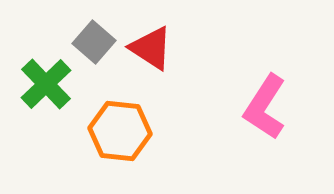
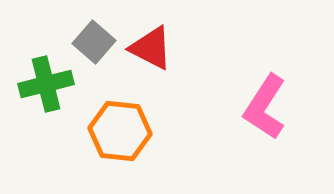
red triangle: rotated 6 degrees counterclockwise
green cross: rotated 30 degrees clockwise
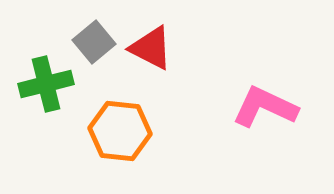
gray square: rotated 9 degrees clockwise
pink L-shape: rotated 82 degrees clockwise
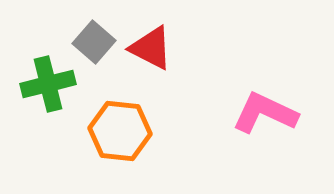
gray square: rotated 9 degrees counterclockwise
green cross: moved 2 px right
pink L-shape: moved 6 px down
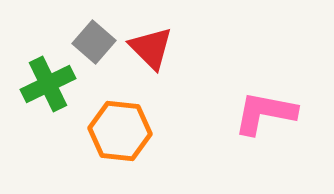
red triangle: rotated 18 degrees clockwise
green cross: rotated 12 degrees counterclockwise
pink L-shape: rotated 14 degrees counterclockwise
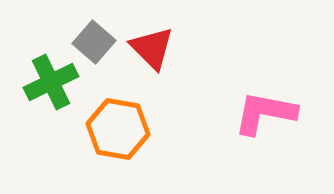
red triangle: moved 1 px right
green cross: moved 3 px right, 2 px up
orange hexagon: moved 2 px left, 2 px up; rotated 4 degrees clockwise
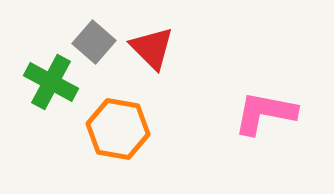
green cross: rotated 36 degrees counterclockwise
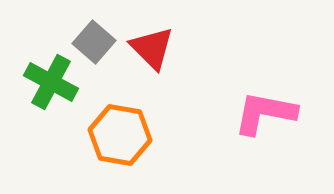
orange hexagon: moved 2 px right, 6 px down
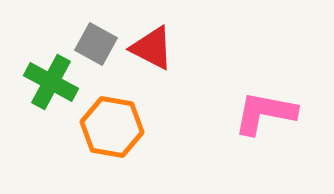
gray square: moved 2 px right, 2 px down; rotated 12 degrees counterclockwise
red triangle: rotated 18 degrees counterclockwise
orange hexagon: moved 8 px left, 8 px up
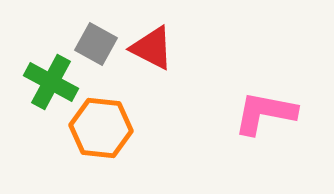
orange hexagon: moved 11 px left, 1 px down; rotated 4 degrees counterclockwise
